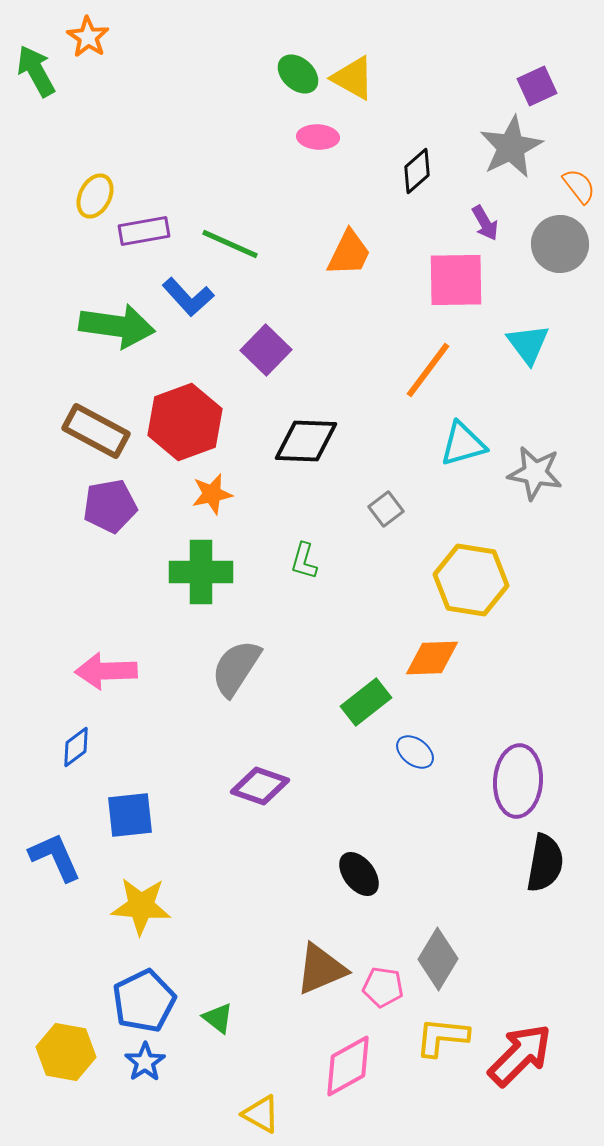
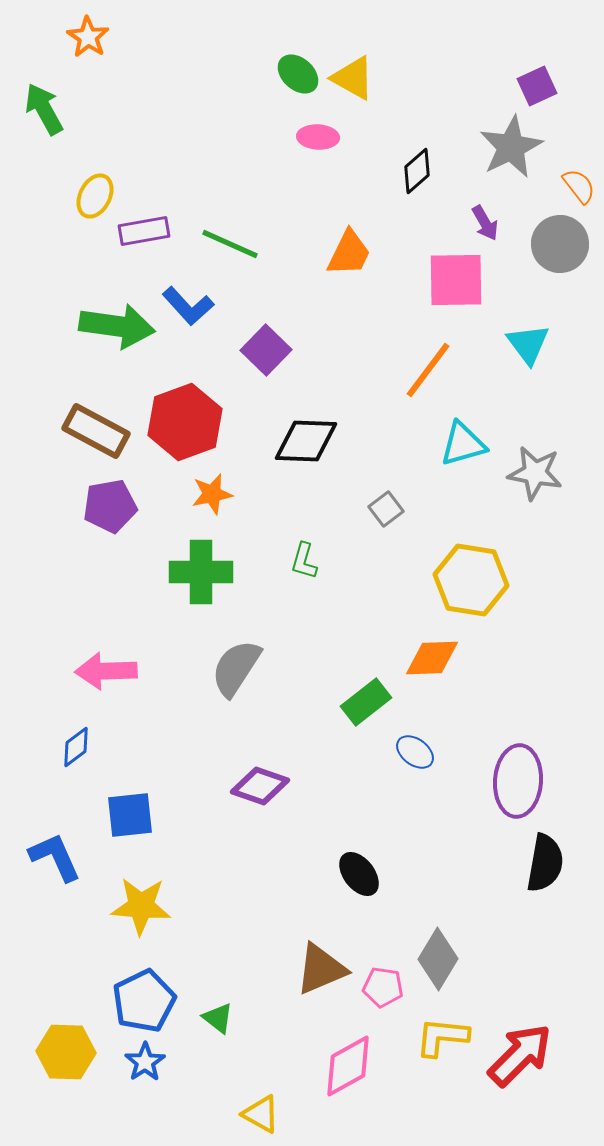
green arrow at (36, 71): moved 8 px right, 38 px down
blue L-shape at (188, 297): moved 9 px down
yellow hexagon at (66, 1052): rotated 8 degrees counterclockwise
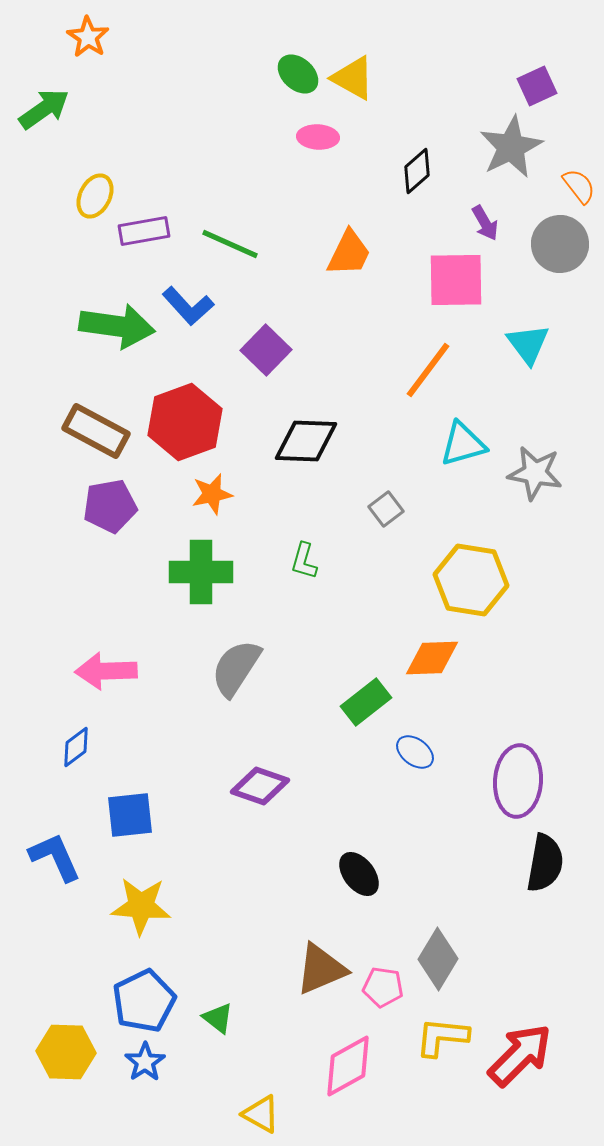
green arrow at (44, 109): rotated 84 degrees clockwise
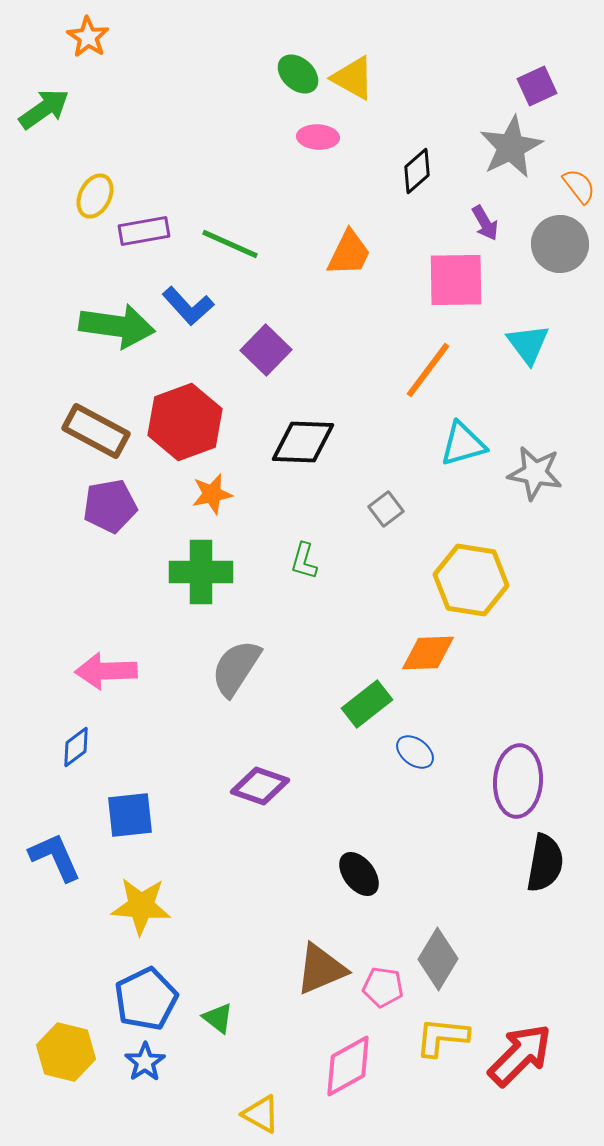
black diamond at (306, 441): moved 3 px left, 1 px down
orange diamond at (432, 658): moved 4 px left, 5 px up
green rectangle at (366, 702): moved 1 px right, 2 px down
blue pentagon at (144, 1001): moved 2 px right, 2 px up
yellow hexagon at (66, 1052): rotated 12 degrees clockwise
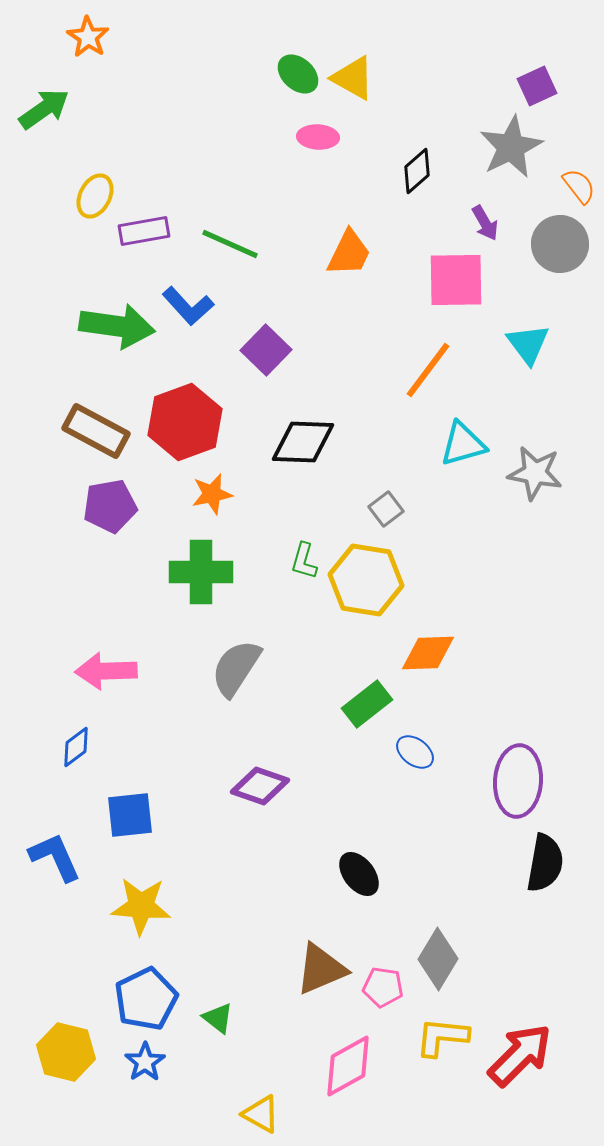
yellow hexagon at (471, 580): moved 105 px left
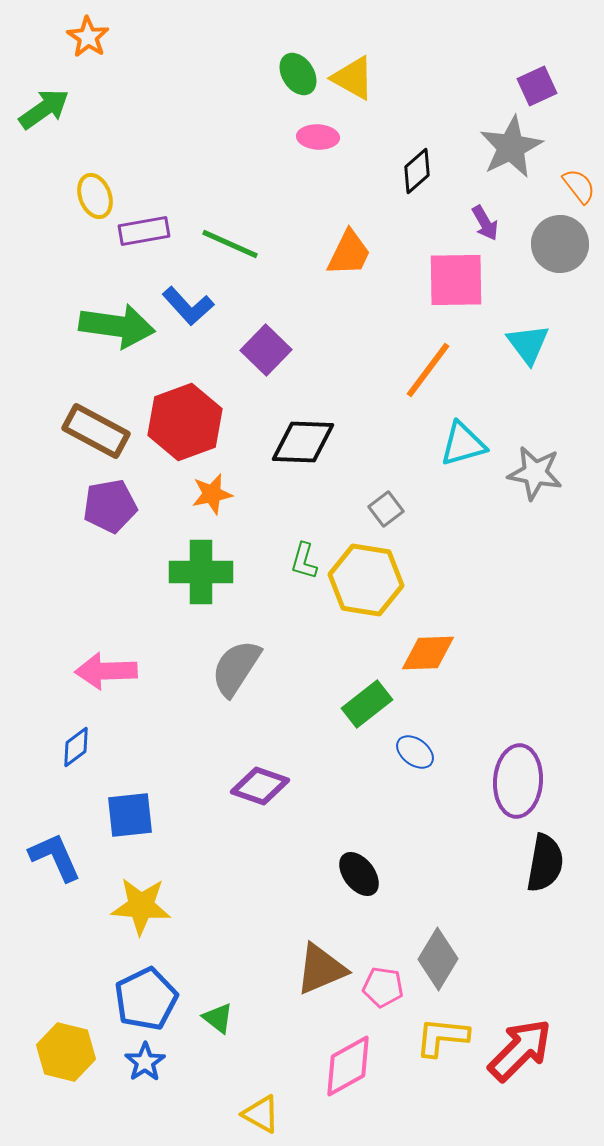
green ellipse at (298, 74): rotated 15 degrees clockwise
yellow ellipse at (95, 196): rotated 48 degrees counterclockwise
red arrow at (520, 1055): moved 5 px up
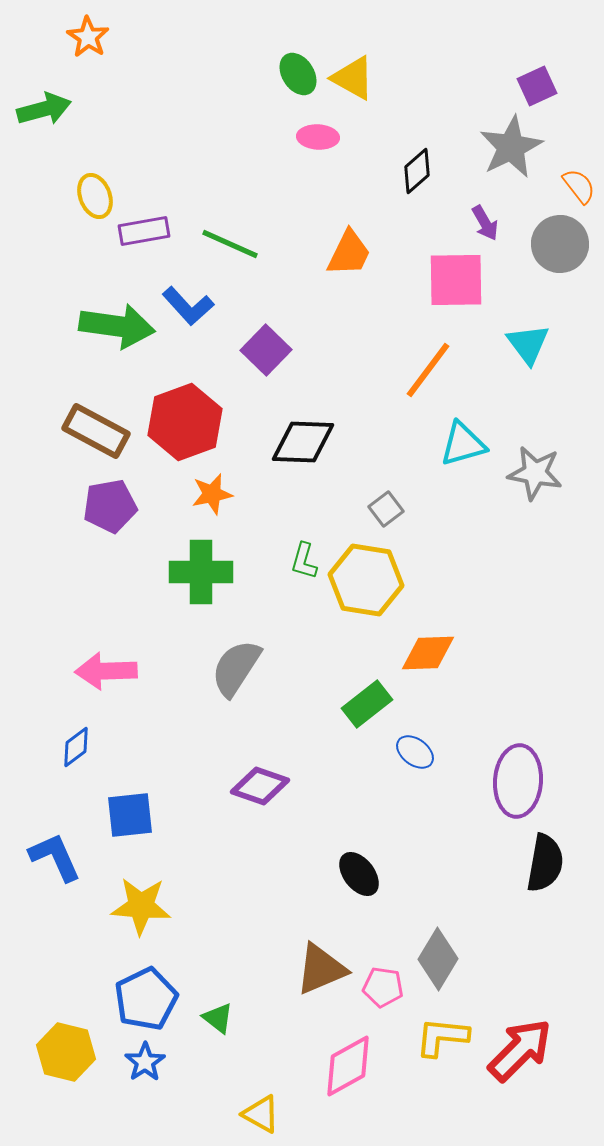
green arrow at (44, 109): rotated 20 degrees clockwise
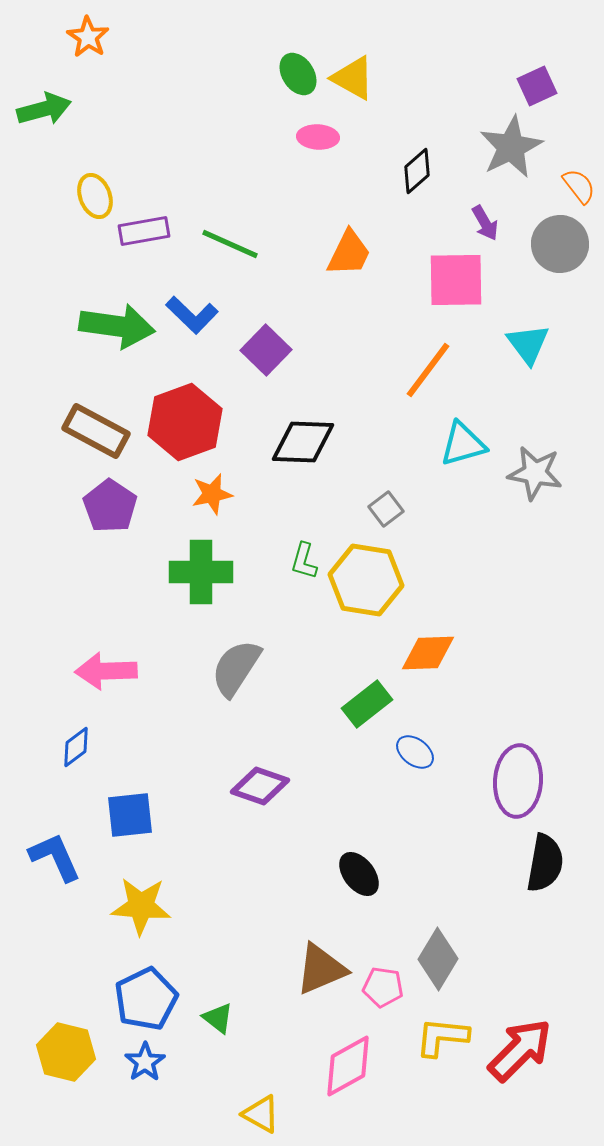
blue L-shape at (188, 306): moved 4 px right, 9 px down; rotated 4 degrees counterclockwise
purple pentagon at (110, 506): rotated 28 degrees counterclockwise
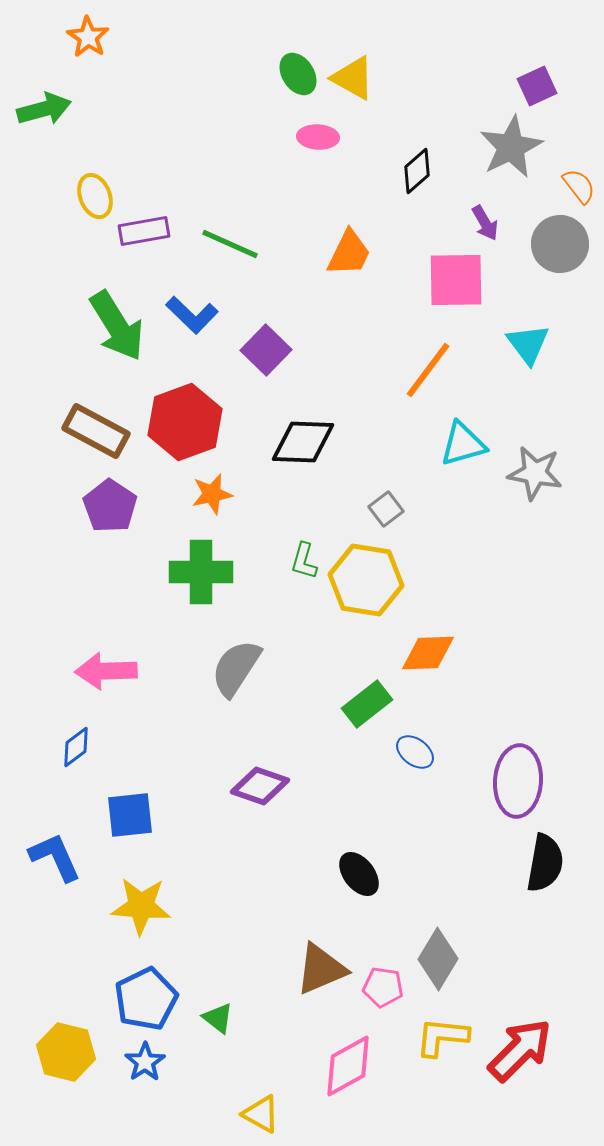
green arrow at (117, 326): rotated 50 degrees clockwise
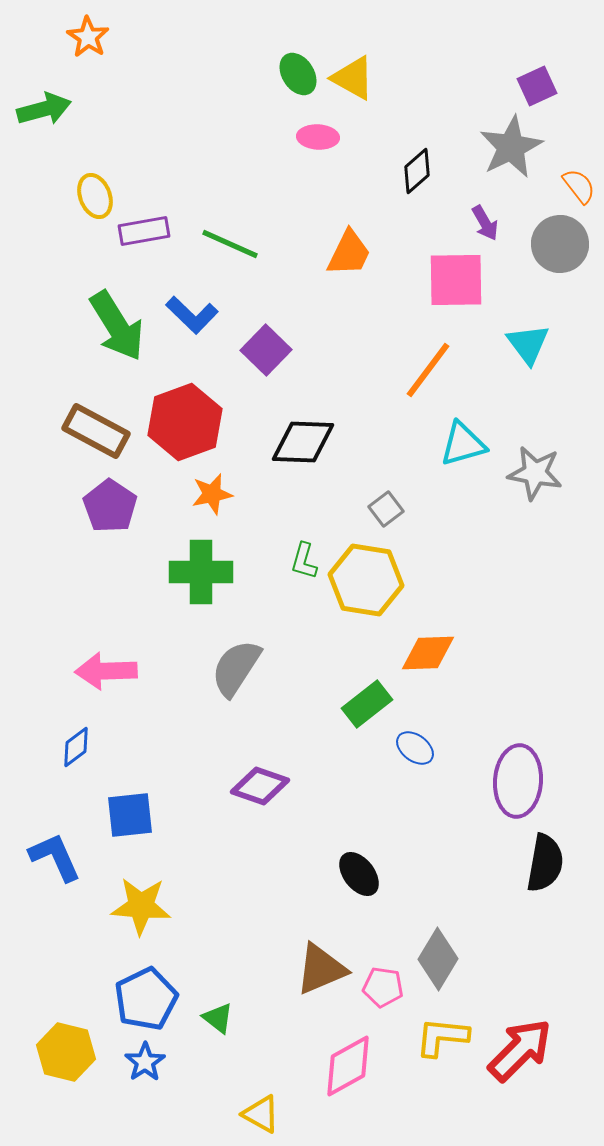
blue ellipse at (415, 752): moved 4 px up
